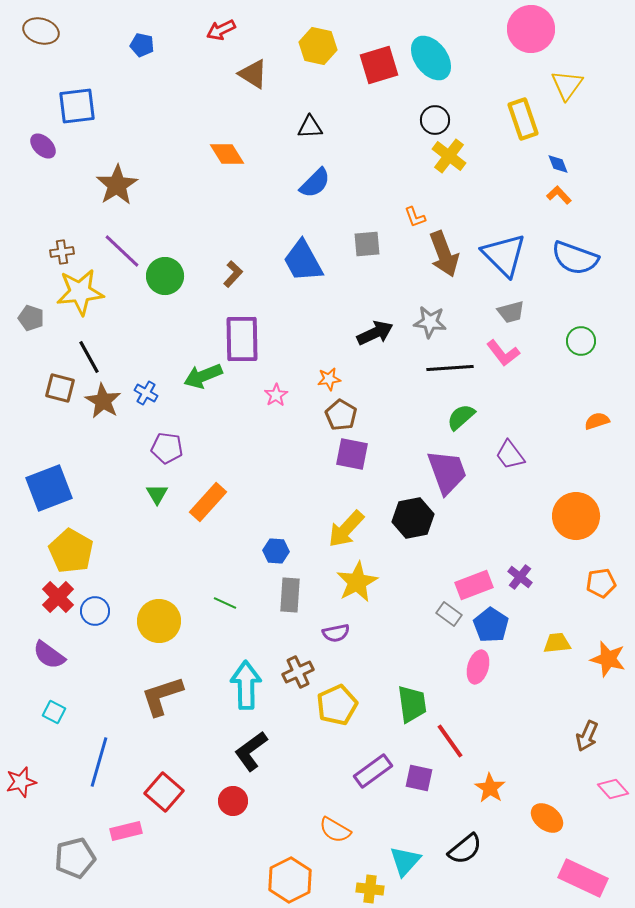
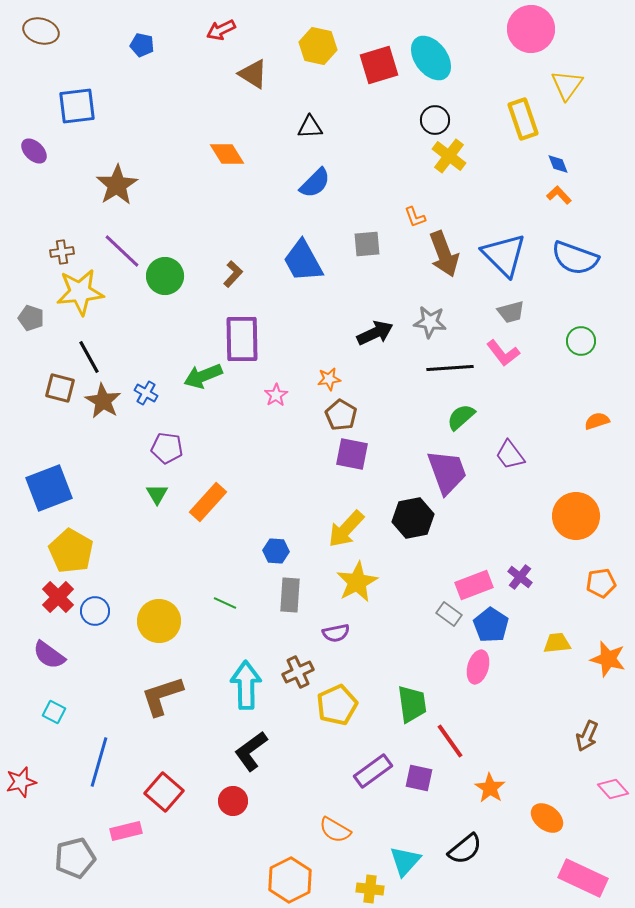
purple ellipse at (43, 146): moved 9 px left, 5 px down
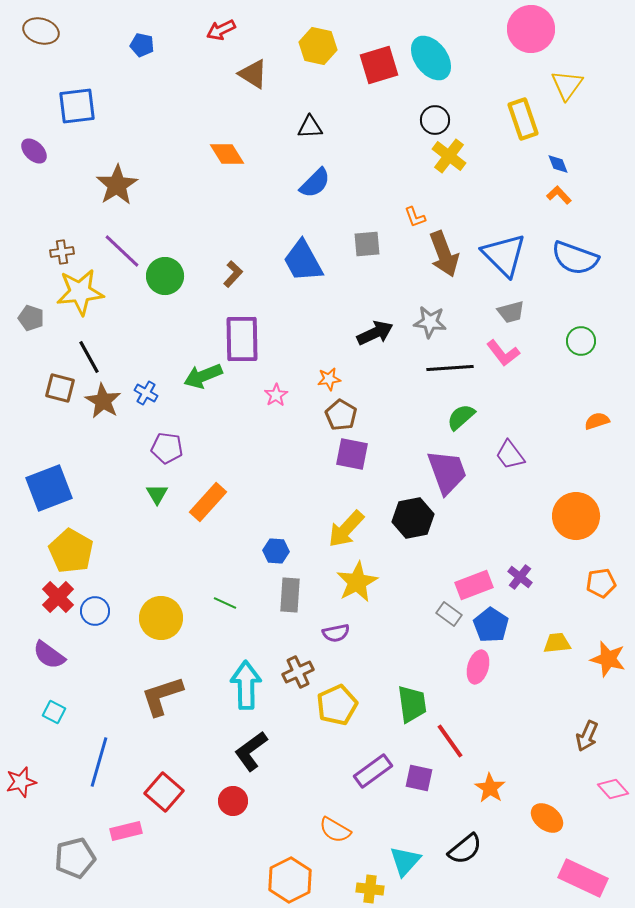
yellow circle at (159, 621): moved 2 px right, 3 px up
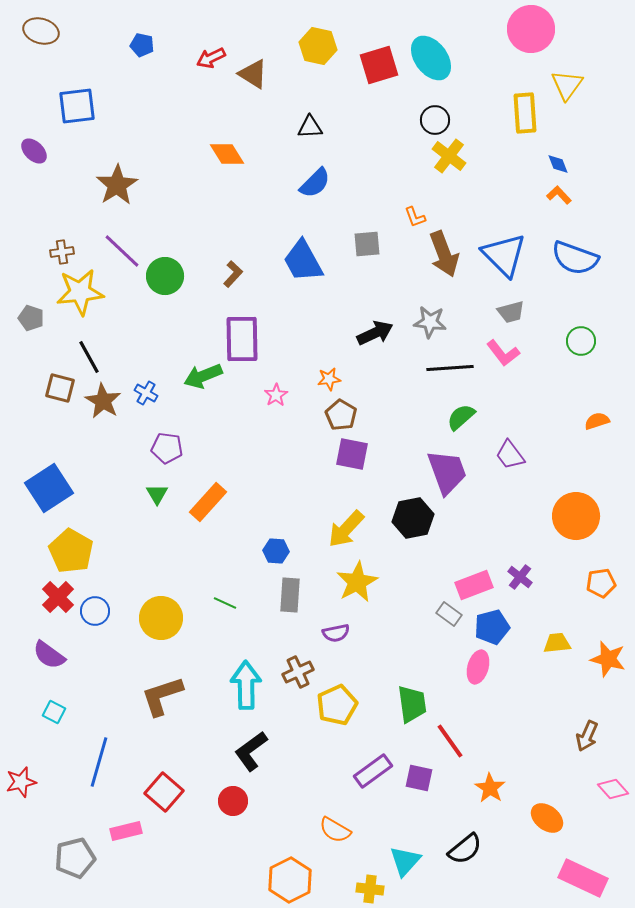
red arrow at (221, 30): moved 10 px left, 28 px down
yellow rectangle at (523, 119): moved 2 px right, 6 px up; rotated 15 degrees clockwise
blue square at (49, 488): rotated 12 degrees counterclockwise
blue pentagon at (491, 625): moved 1 px right, 2 px down; rotated 24 degrees clockwise
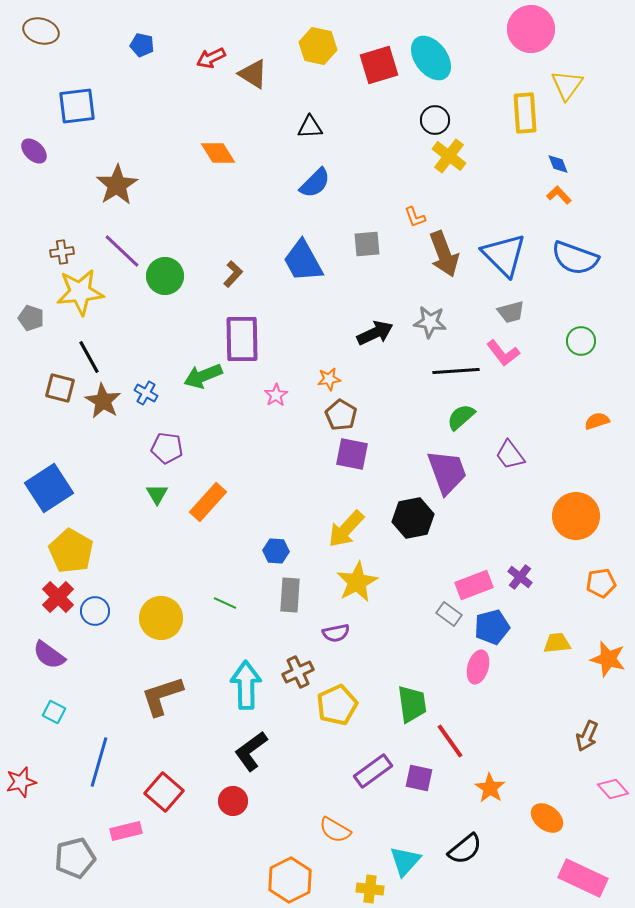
orange diamond at (227, 154): moved 9 px left, 1 px up
black line at (450, 368): moved 6 px right, 3 px down
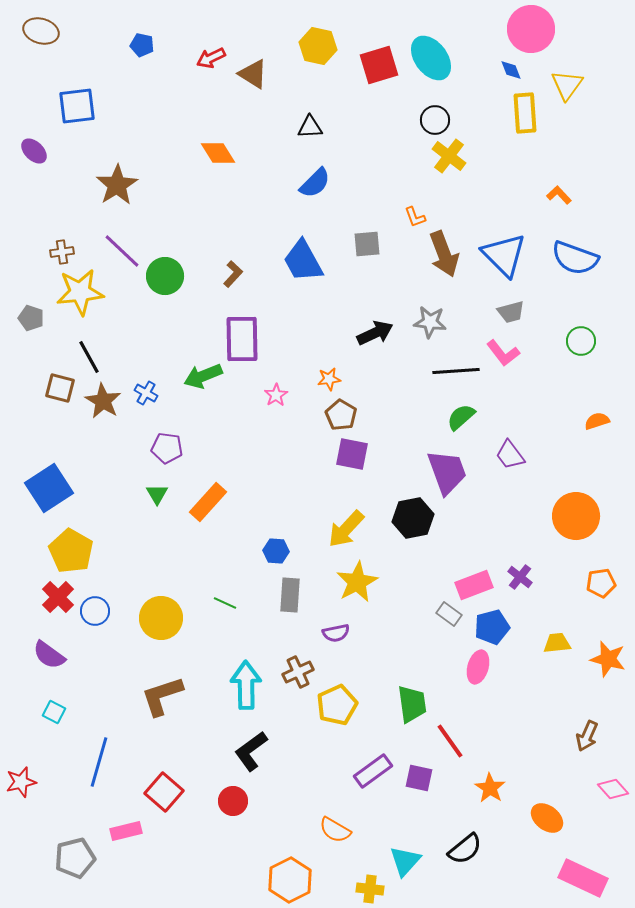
blue diamond at (558, 164): moved 47 px left, 94 px up
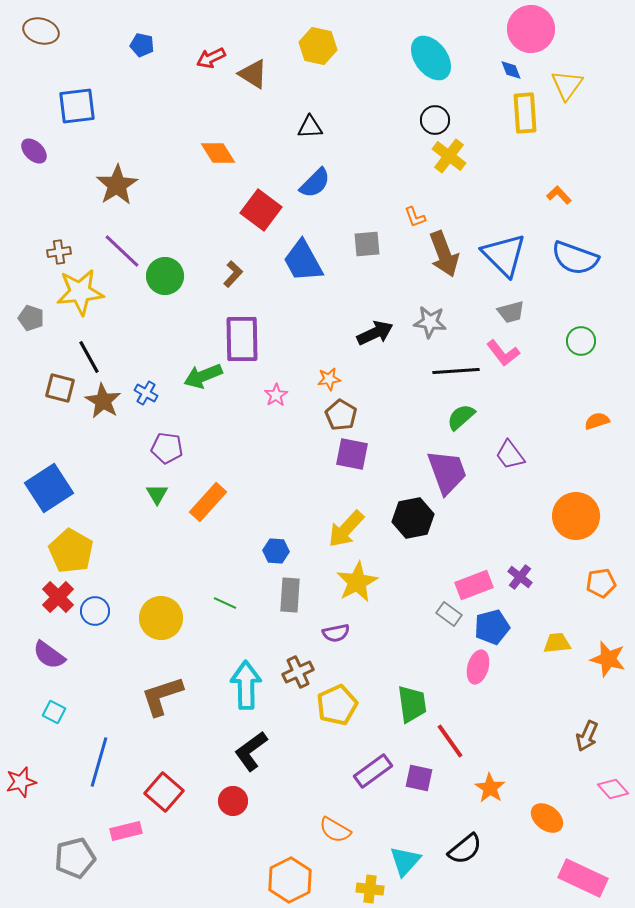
red square at (379, 65): moved 118 px left, 145 px down; rotated 36 degrees counterclockwise
brown cross at (62, 252): moved 3 px left
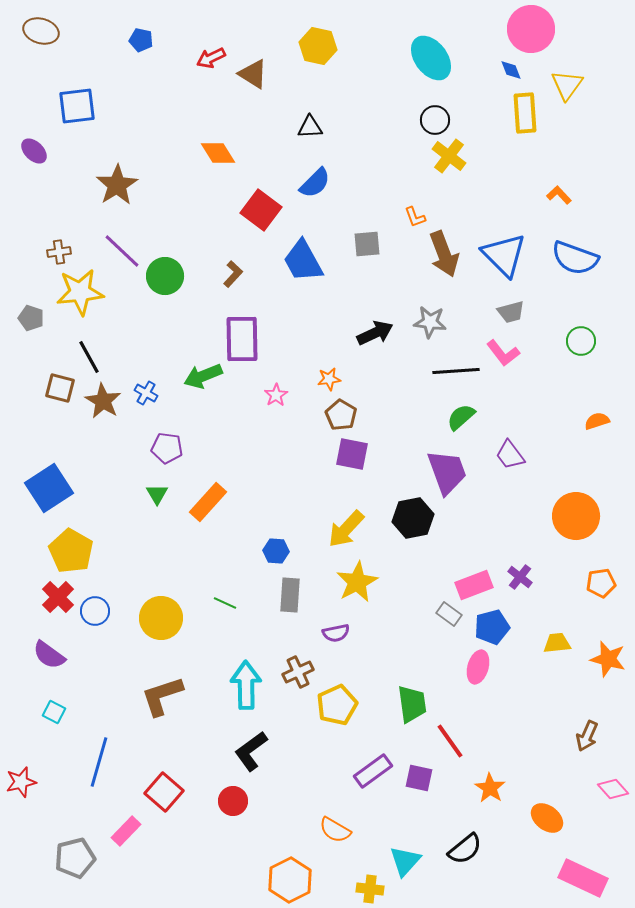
blue pentagon at (142, 45): moved 1 px left, 5 px up
pink rectangle at (126, 831): rotated 32 degrees counterclockwise
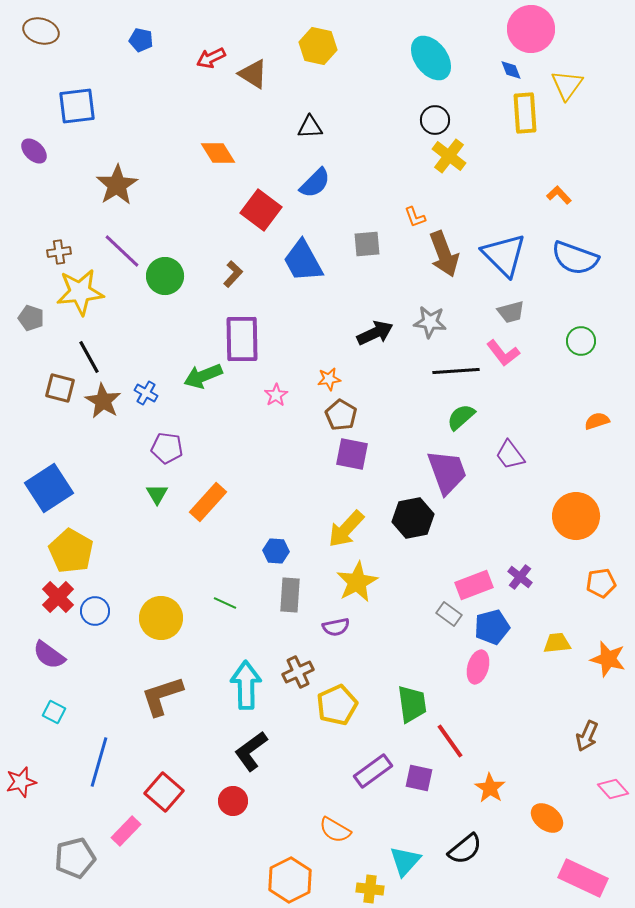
purple semicircle at (336, 633): moved 6 px up
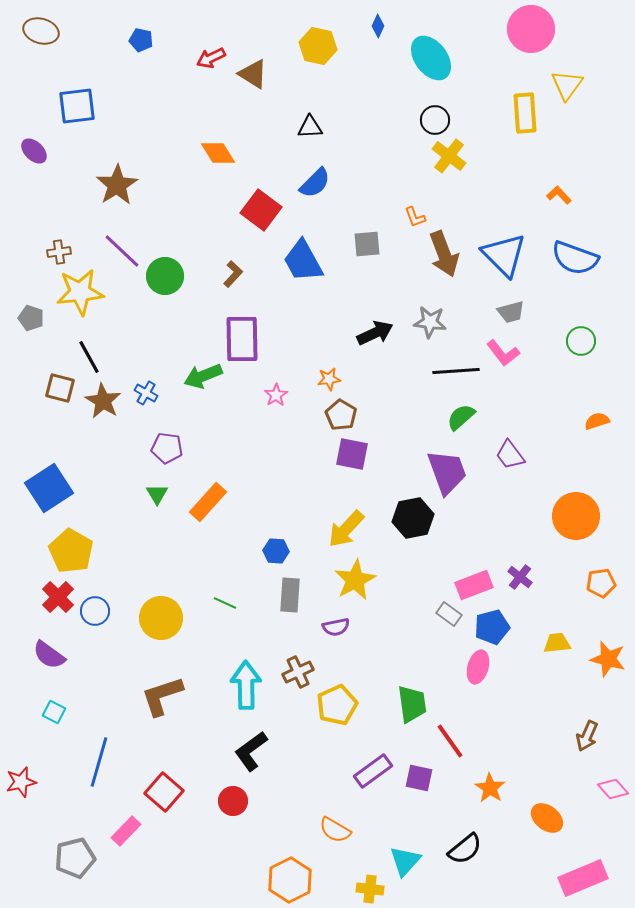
blue diamond at (511, 70): moved 133 px left, 44 px up; rotated 45 degrees clockwise
yellow star at (357, 582): moved 2 px left, 2 px up
pink rectangle at (583, 878): rotated 48 degrees counterclockwise
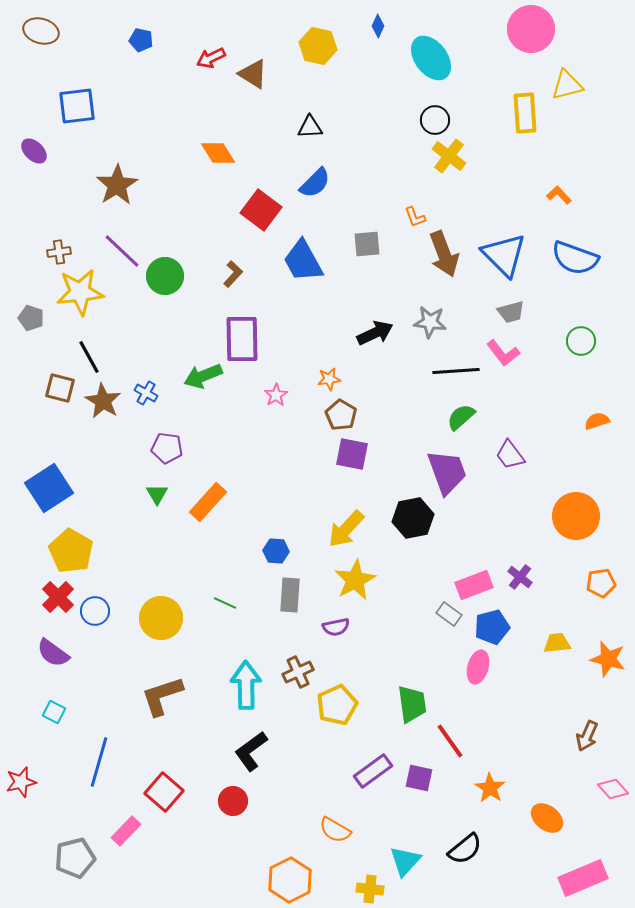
yellow triangle at (567, 85): rotated 40 degrees clockwise
purple semicircle at (49, 655): moved 4 px right, 2 px up
